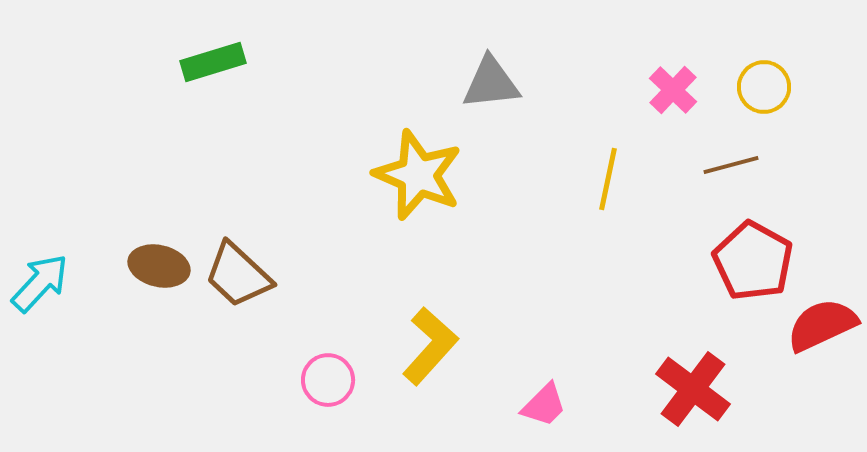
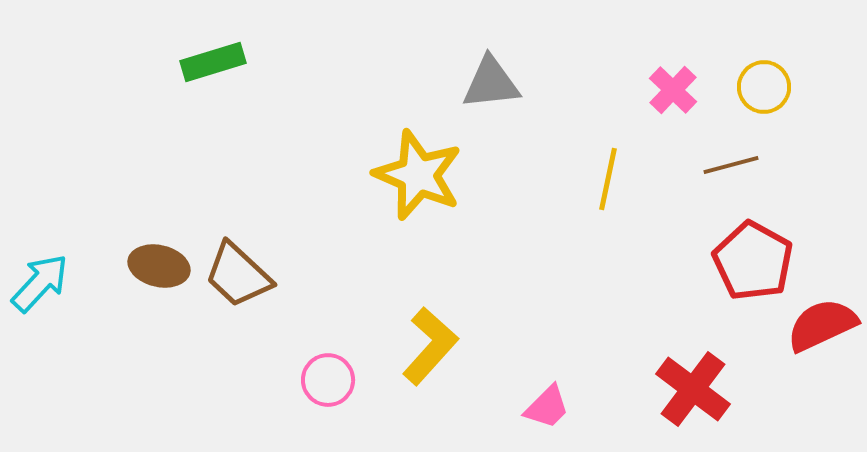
pink trapezoid: moved 3 px right, 2 px down
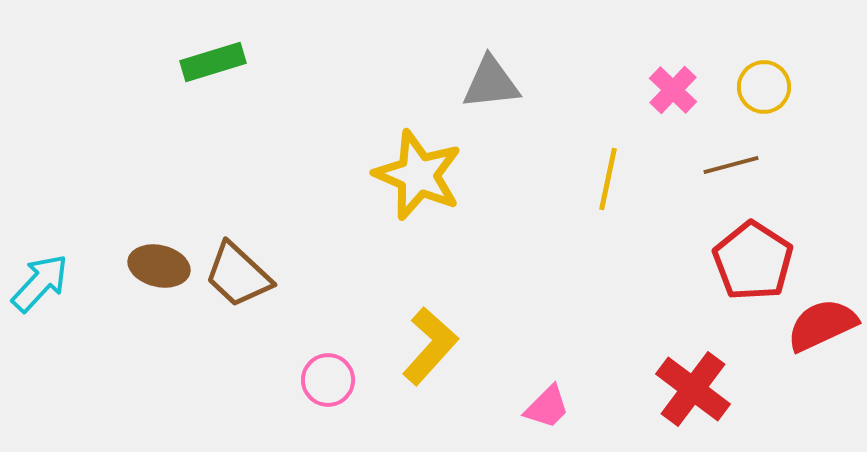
red pentagon: rotated 4 degrees clockwise
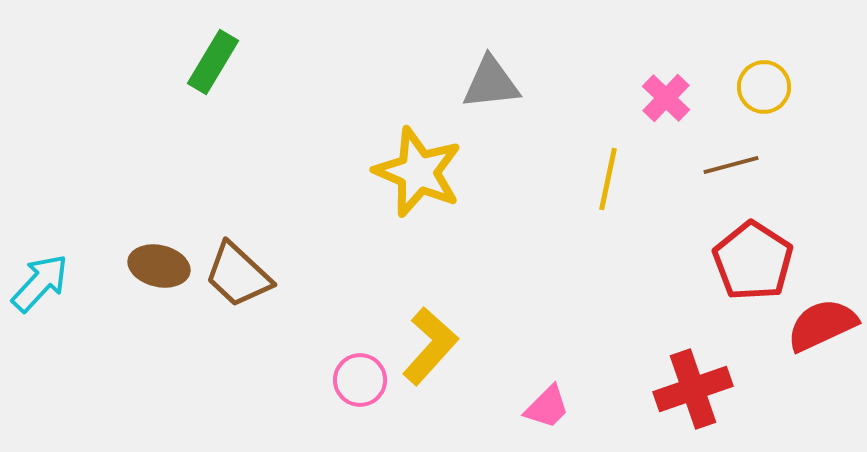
green rectangle: rotated 42 degrees counterclockwise
pink cross: moved 7 px left, 8 px down
yellow star: moved 3 px up
pink circle: moved 32 px right
red cross: rotated 34 degrees clockwise
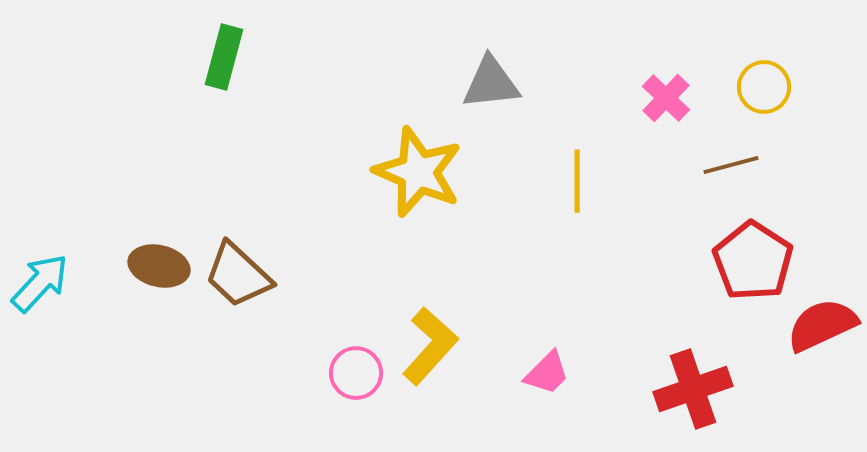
green rectangle: moved 11 px right, 5 px up; rotated 16 degrees counterclockwise
yellow line: moved 31 px left, 2 px down; rotated 12 degrees counterclockwise
pink circle: moved 4 px left, 7 px up
pink trapezoid: moved 34 px up
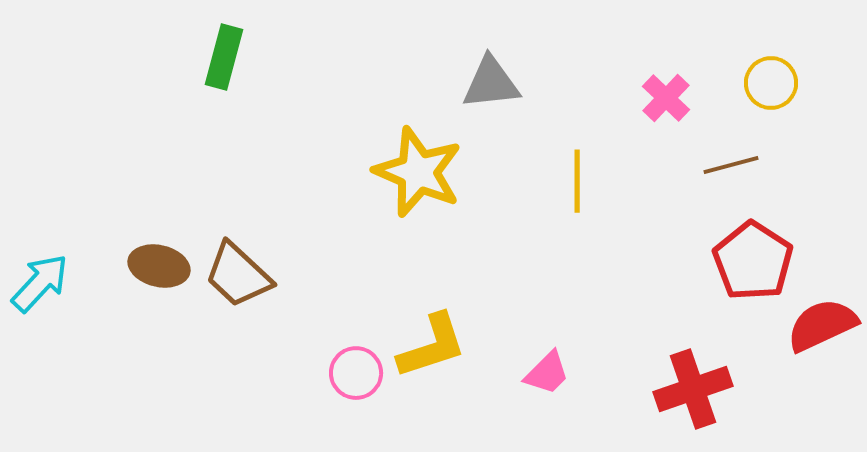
yellow circle: moved 7 px right, 4 px up
yellow L-shape: moved 2 px right; rotated 30 degrees clockwise
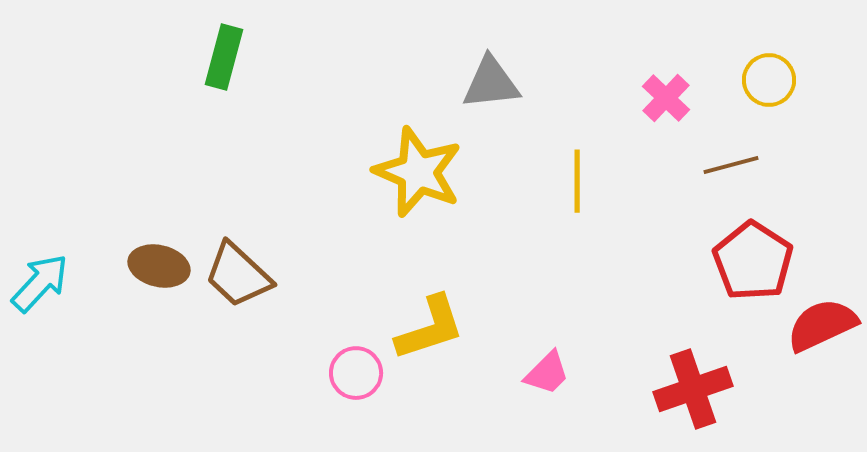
yellow circle: moved 2 px left, 3 px up
yellow L-shape: moved 2 px left, 18 px up
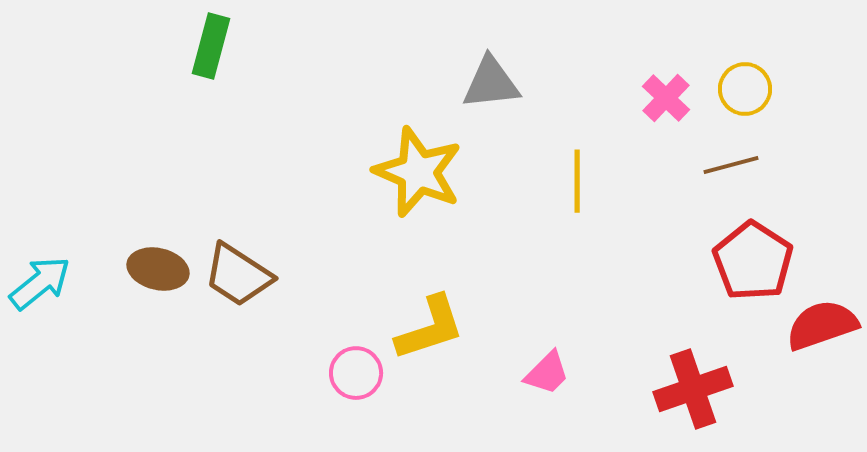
green rectangle: moved 13 px left, 11 px up
yellow circle: moved 24 px left, 9 px down
brown ellipse: moved 1 px left, 3 px down
brown trapezoid: rotated 10 degrees counterclockwise
cyan arrow: rotated 8 degrees clockwise
red semicircle: rotated 6 degrees clockwise
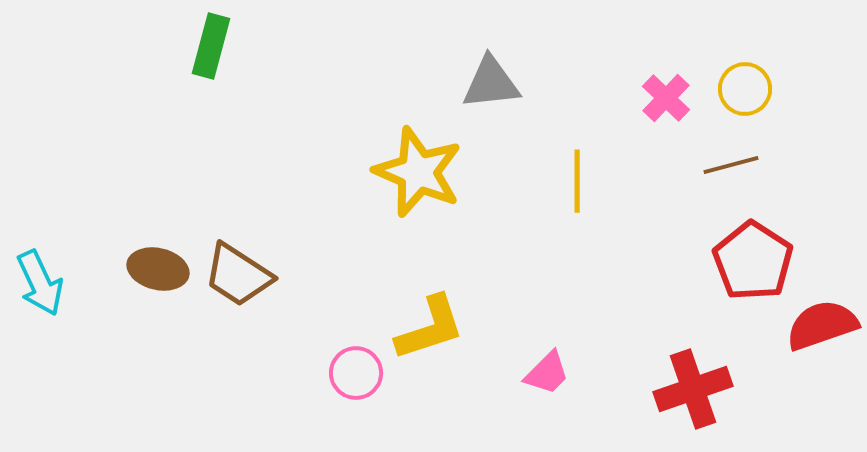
cyan arrow: rotated 104 degrees clockwise
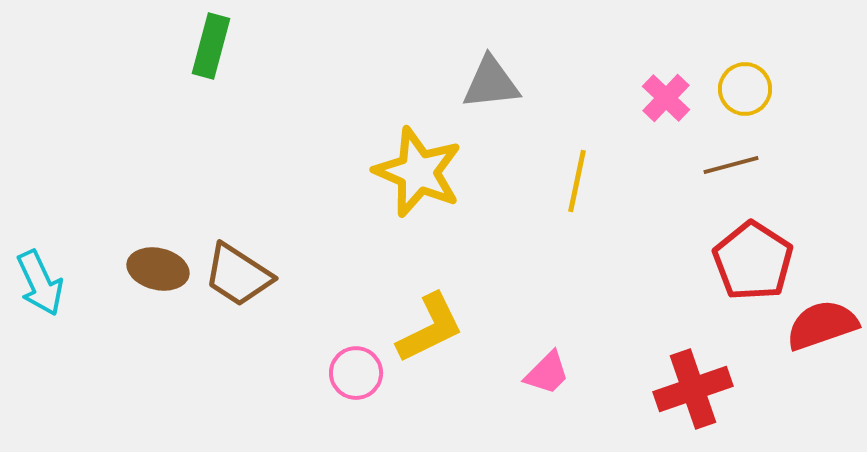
yellow line: rotated 12 degrees clockwise
yellow L-shape: rotated 8 degrees counterclockwise
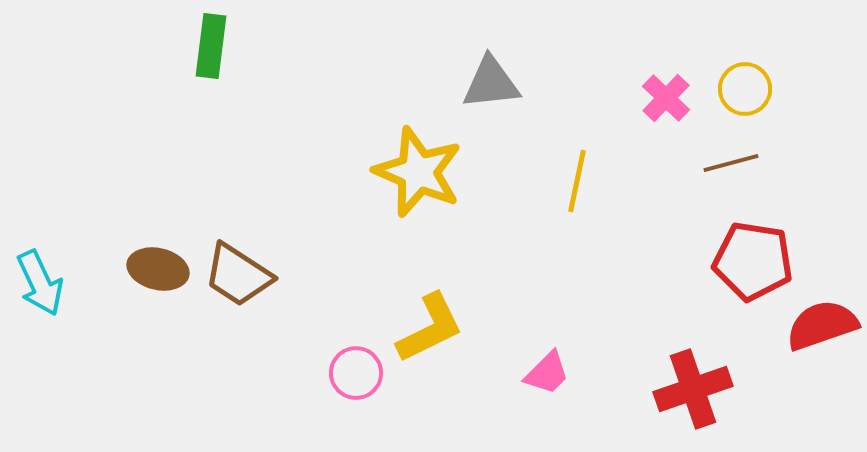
green rectangle: rotated 8 degrees counterclockwise
brown line: moved 2 px up
red pentagon: rotated 24 degrees counterclockwise
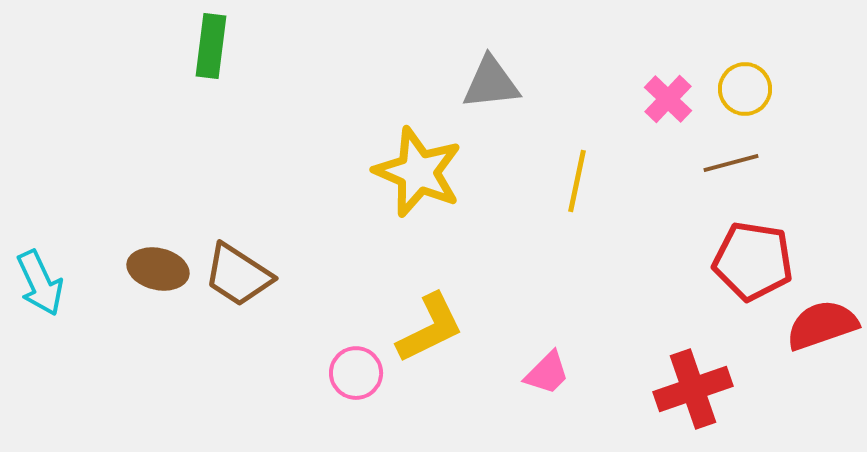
pink cross: moved 2 px right, 1 px down
